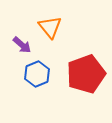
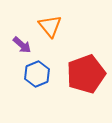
orange triangle: moved 1 px up
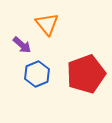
orange triangle: moved 3 px left, 2 px up
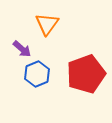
orange triangle: rotated 15 degrees clockwise
purple arrow: moved 4 px down
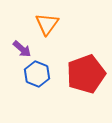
blue hexagon: rotated 15 degrees counterclockwise
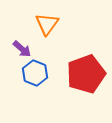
blue hexagon: moved 2 px left, 1 px up
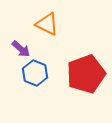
orange triangle: rotated 40 degrees counterclockwise
purple arrow: moved 1 px left
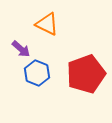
blue hexagon: moved 2 px right
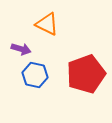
purple arrow: rotated 24 degrees counterclockwise
blue hexagon: moved 2 px left, 2 px down; rotated 10 degrees counterclockwise
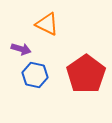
red pentagon: rotated 15 degrees counterclockwise
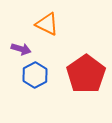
blue hexagon: rotated 20 degrees clockwise
